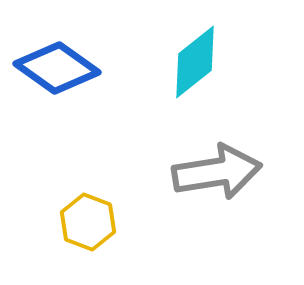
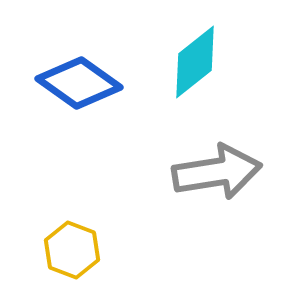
blue diamond: moved 22 px right, 15 px down
yellow hexagon: moved 16 px left, 28 px down
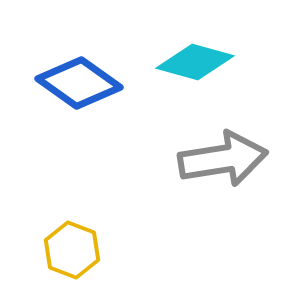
cyan diamond: rotated 54 degrees clockwise
gray arrow: moved 6 px right, 13 px up
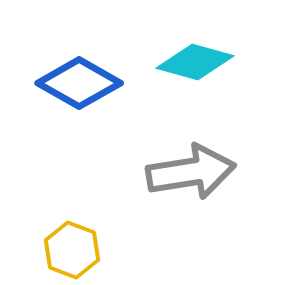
blue diamond: rotated 6 degrees counterclockwise
gray arrow: moved 32 px left, 13 px down
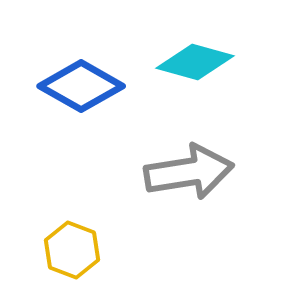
blue diamond: moved 2 px right, 3 px down
gray arrow: moved 2 px left
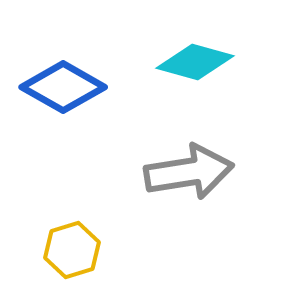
blue diamond: moved 18 px left, 1 px down
yellow hexagon: rotated 22 degrees clockwise
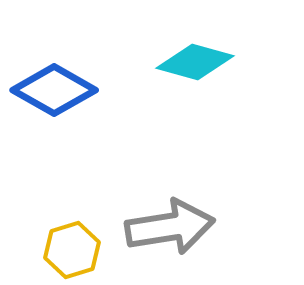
blue diamond: moved 9 px left, 3 px down
gray arrow: moved 19 px left, 55 px down
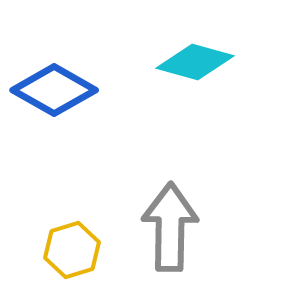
gray arrow: rotated 80 degrees counterclockwise
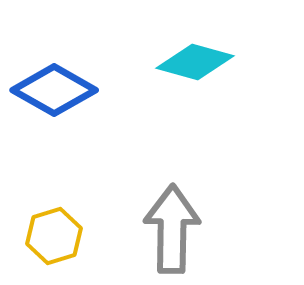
gray arrow: moved 2 px right, 2 px down
yellow hexagon: moved 18 px left, 14 px up
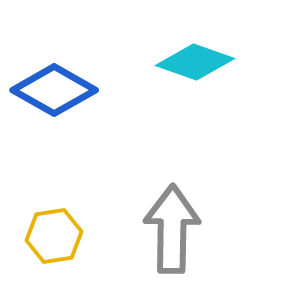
cyan diamond: rotated 4 degrees clockwise
yellow hexagon: rotated 8 degrees clockwise
